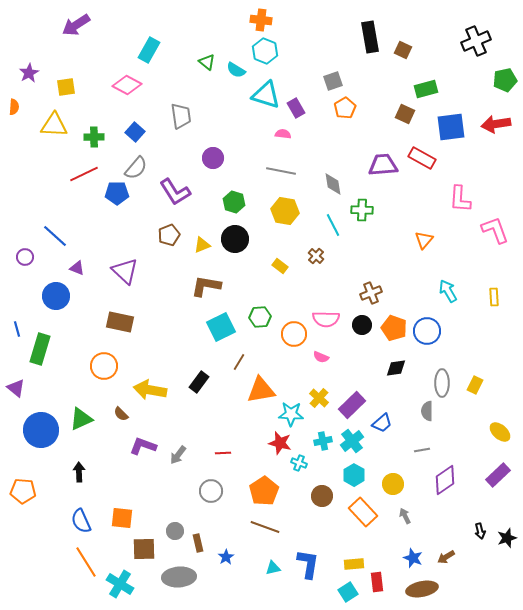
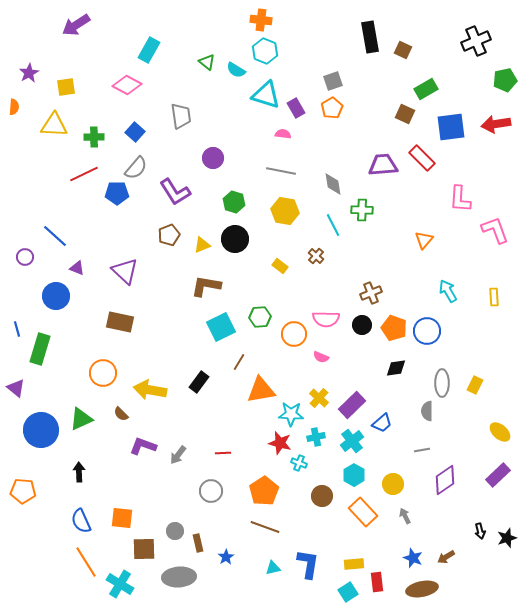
green rectangle at (426, 89): rotated 15 degrees counterclockwise
orange pentagon at (345, 108): moved 13 px left
red rectangle at (422, 158): rotated 16 degrees clockwise
orange circle at (104, 366): moved 1 px left, 7 px down
cyan cross at (323, 441): moved 7 px left, 4 px up
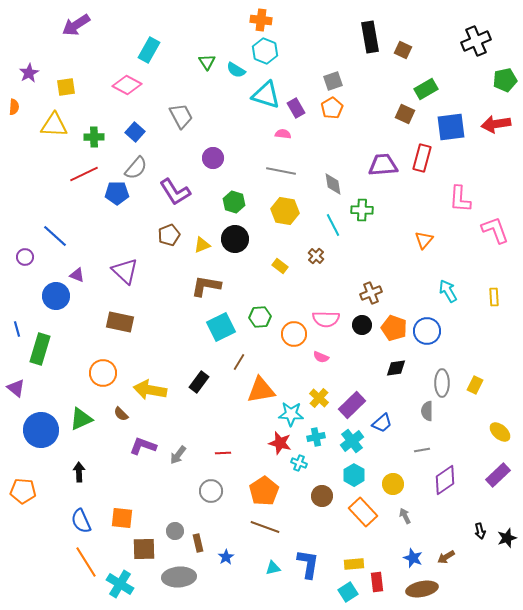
green triangle at (207, 62): rotated 18 degrees clockwise
gray trapezoid at (181, 116): rotated 20 degrees counterclockwise
red rectangle at (422, 158): rotated 60 degrees clockwise
purple triangle at (77, 268): moved 7 px down
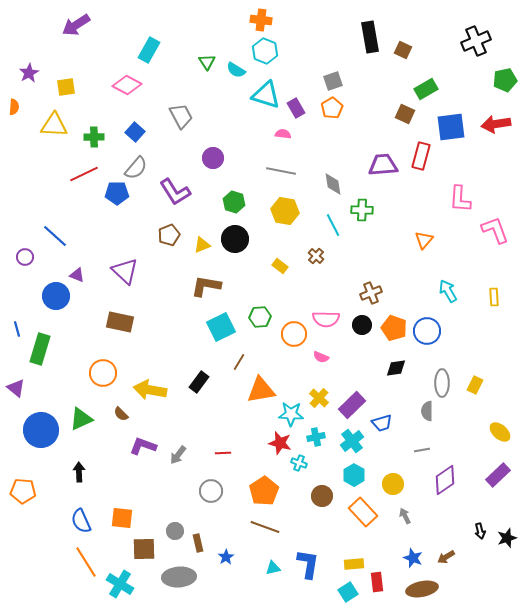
red rectangle at (422, 158): moved 1 px left, 2 px up
blue trapezoid at (382, 423): rotated 25 degrees clockwise
